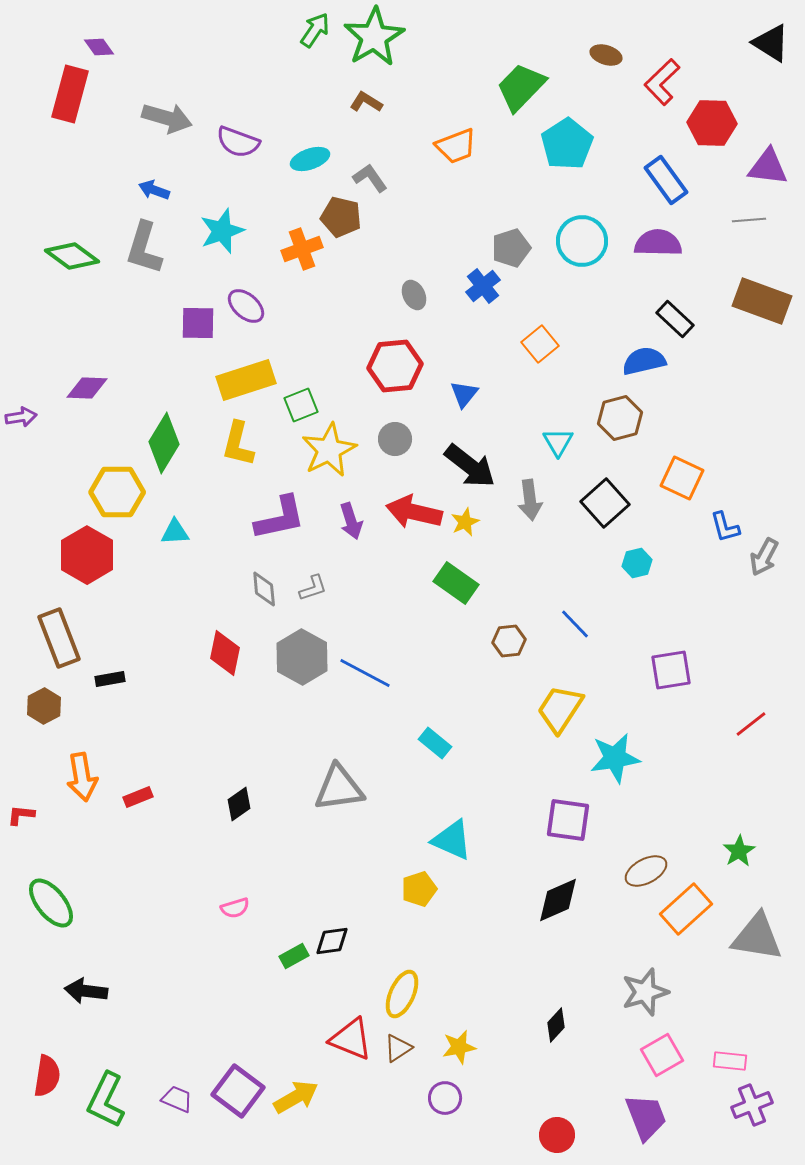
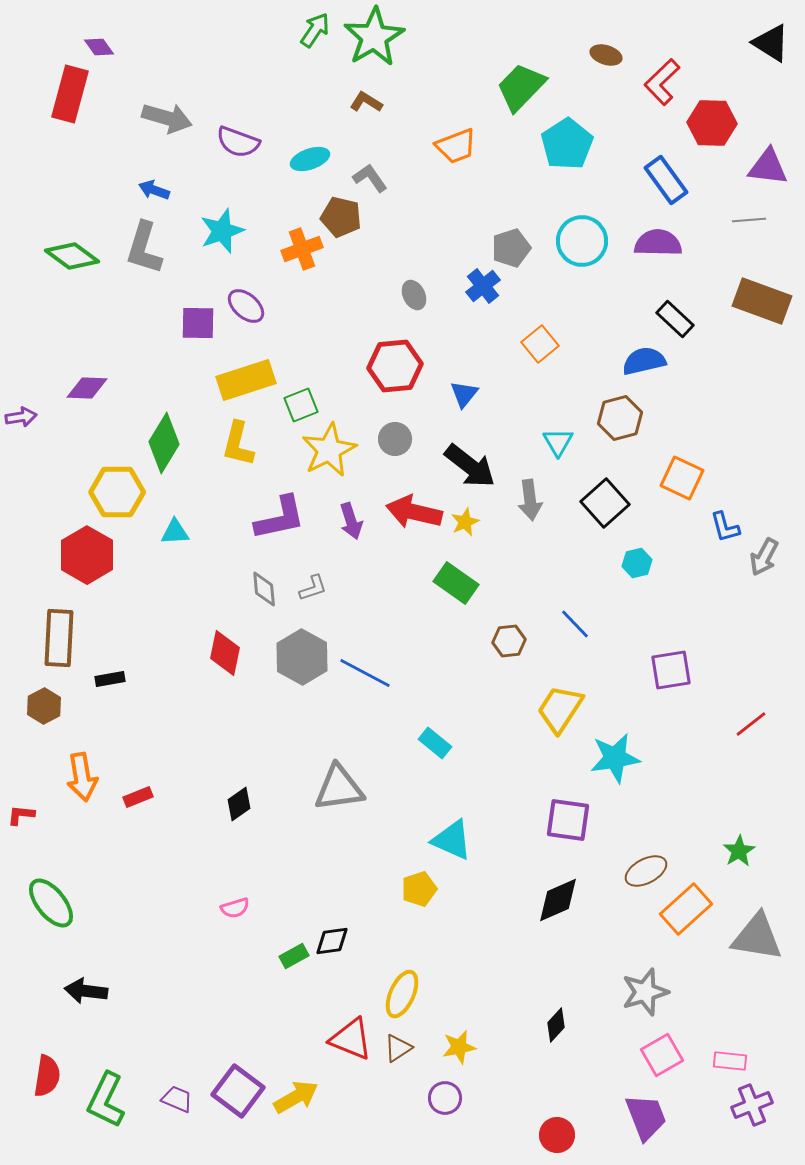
brown rectangle at (59, 638): rotated 24 degrees clockwise
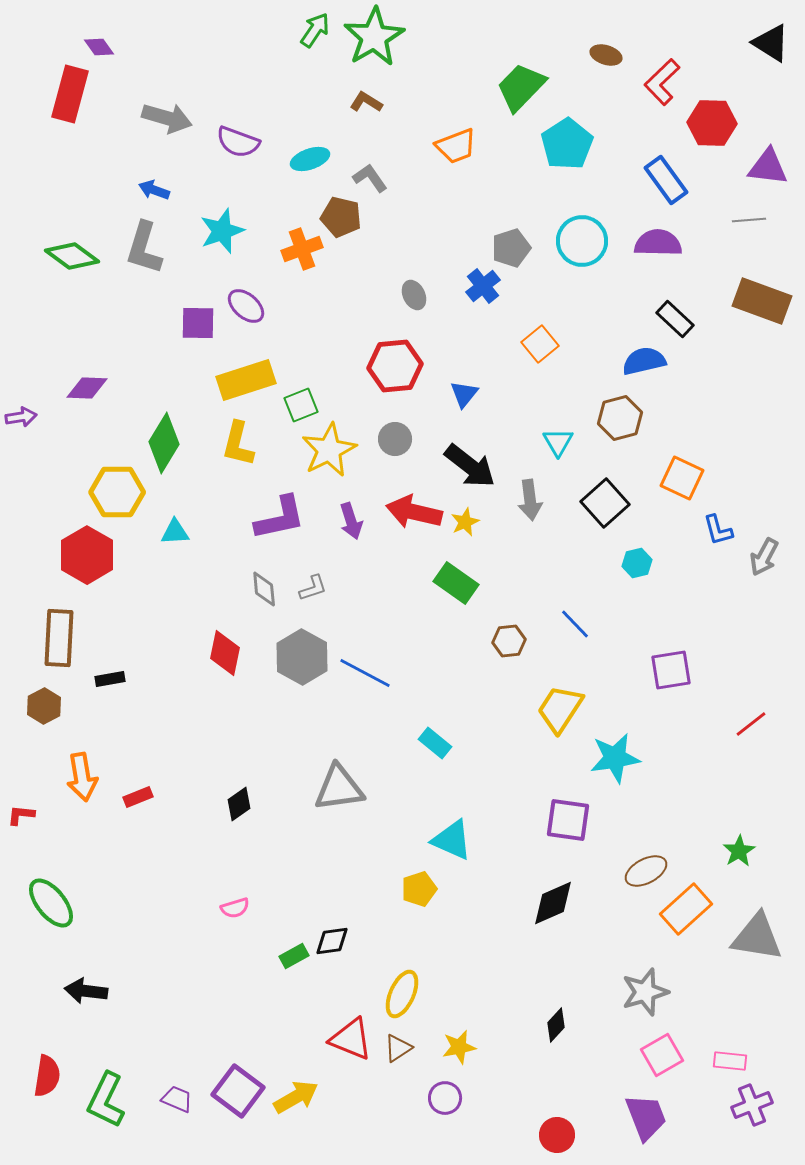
blue L-shape at (725, 527): moved 7 px left, 3 px down
black diamond at (558, 900): moved 5 px left, 3 px down
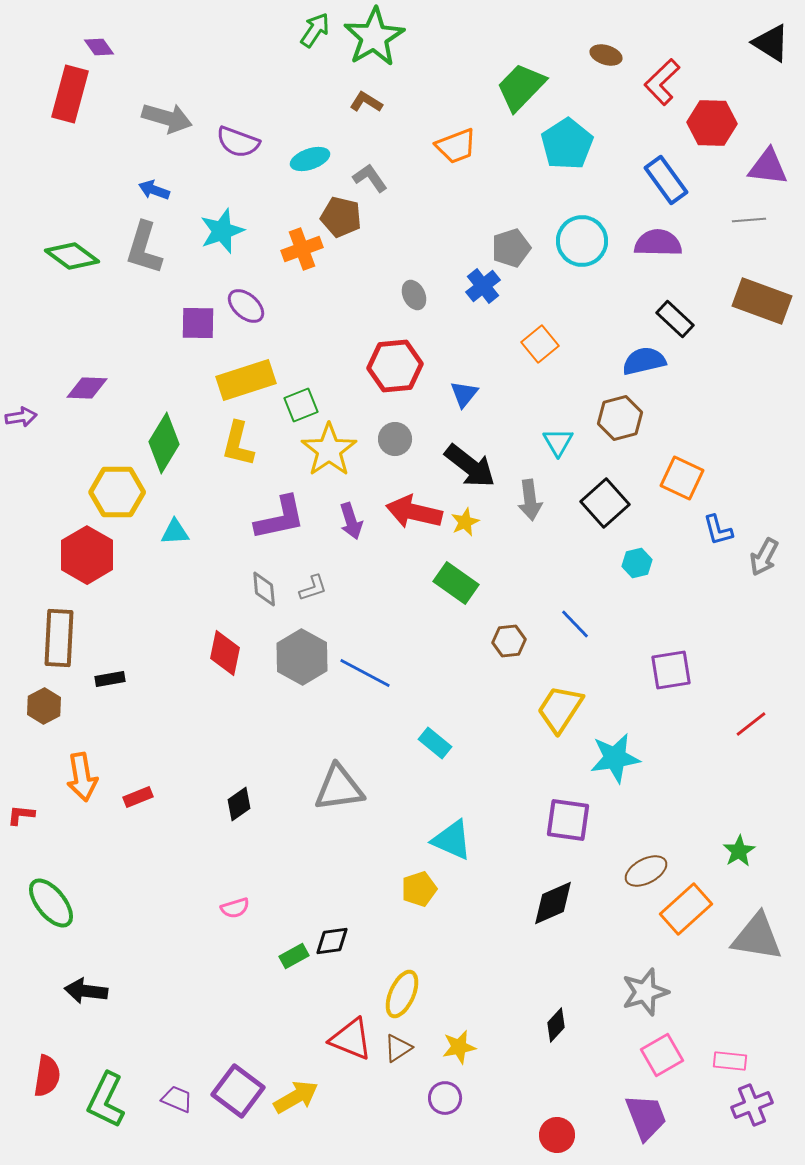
yellow star at (329, 450): rotated 8 degrees counterclockwise
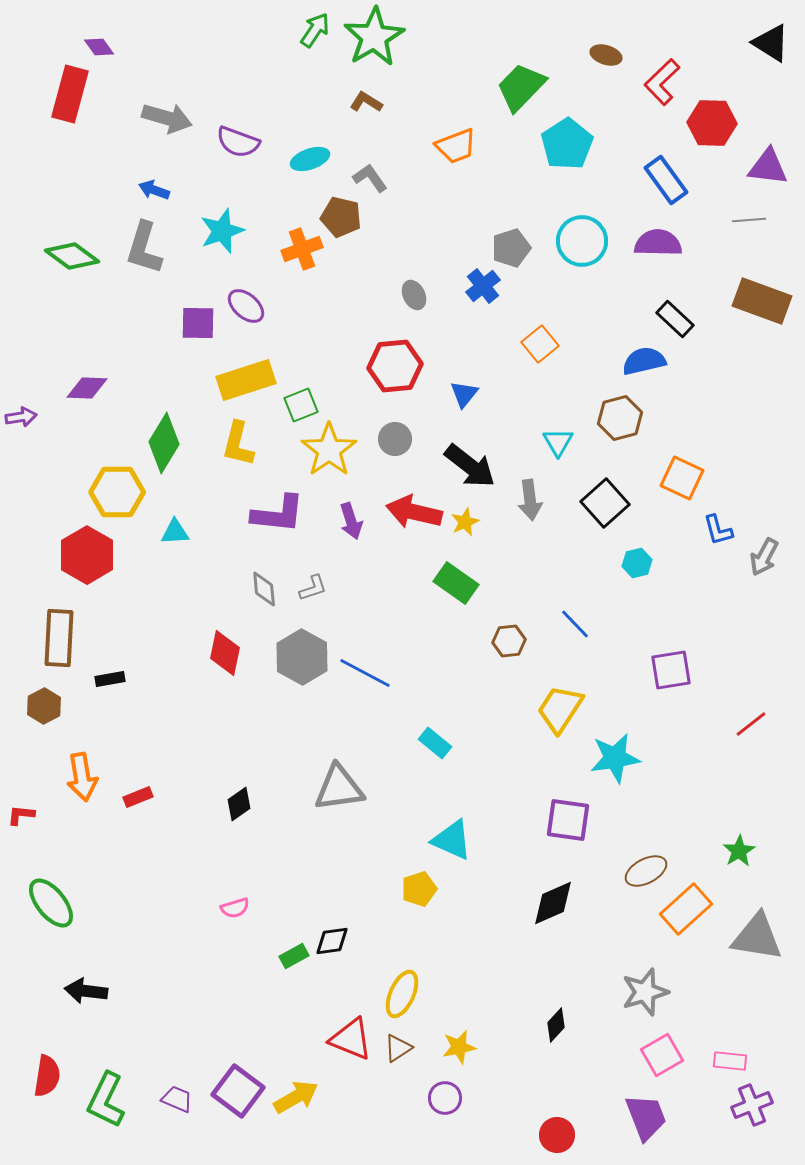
purple L-shape at (280, 518): moved 2 px left, 4 px up; rotated 18 degrees clockwise
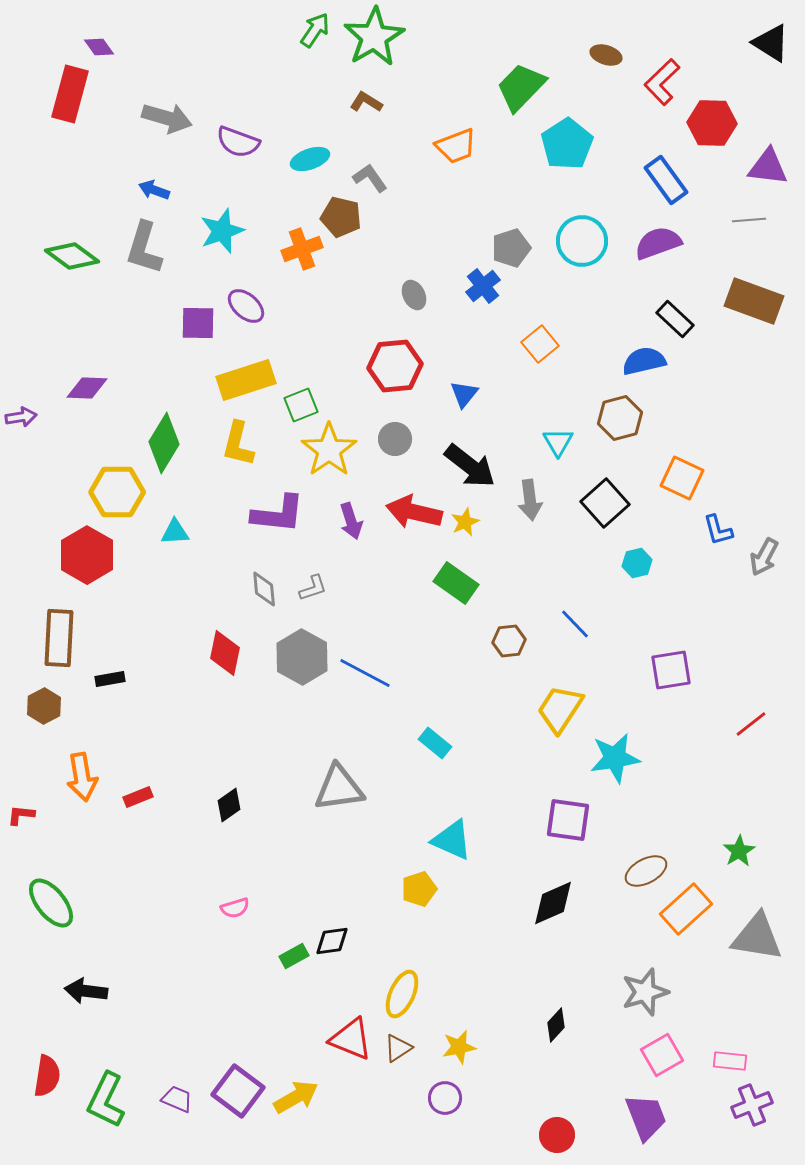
purple semicircle at (658, 243): rotated 21 degrees counterclockwise
brown rectangle at (762, 301): moved 8 px left
black diamond at (239, 804): moved 10 px left, 1 px down
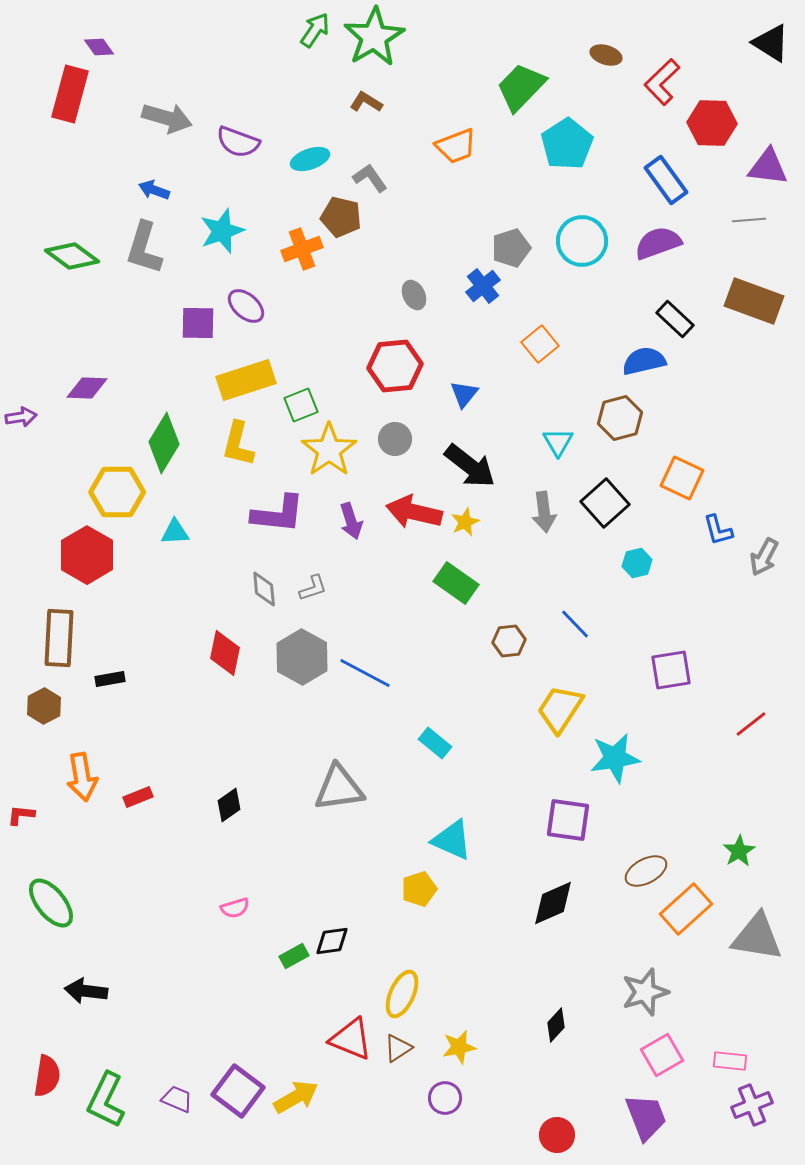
gray arrow at (530, 500): moved 14 px right, 12 px down
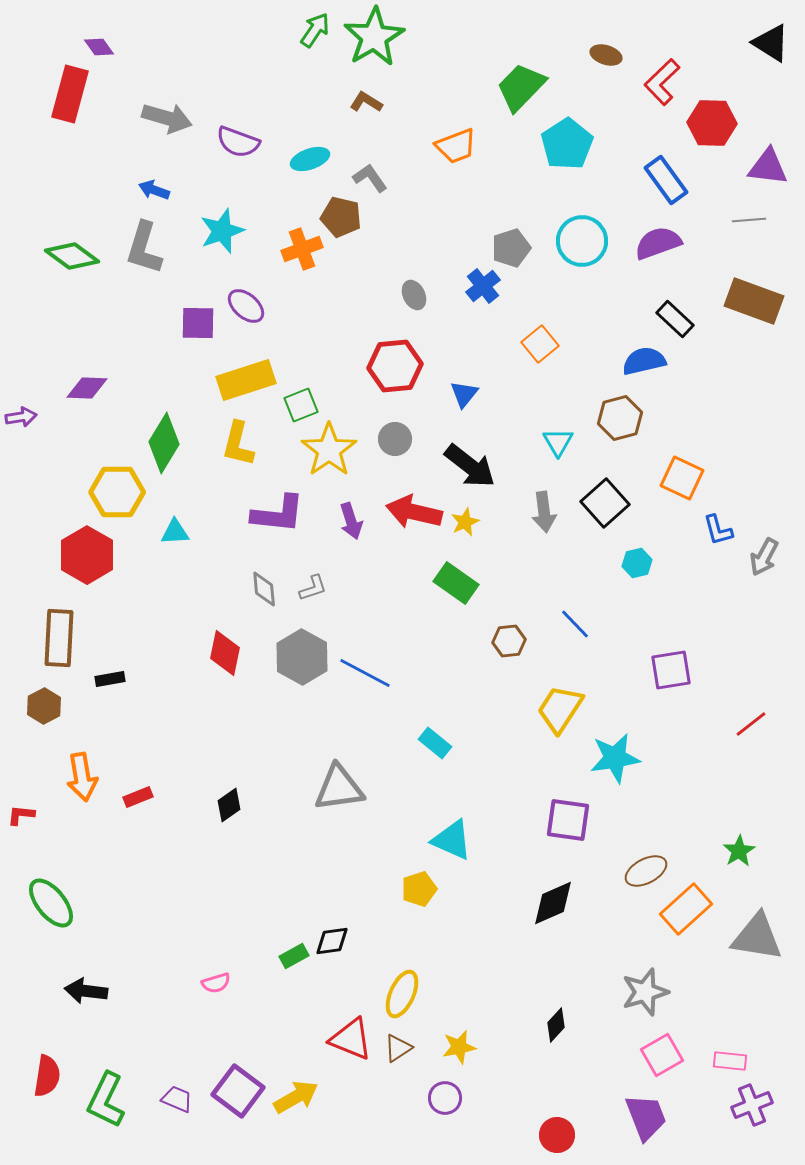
pink semicircle at (235, 908): moved 19 px left, 75 px down
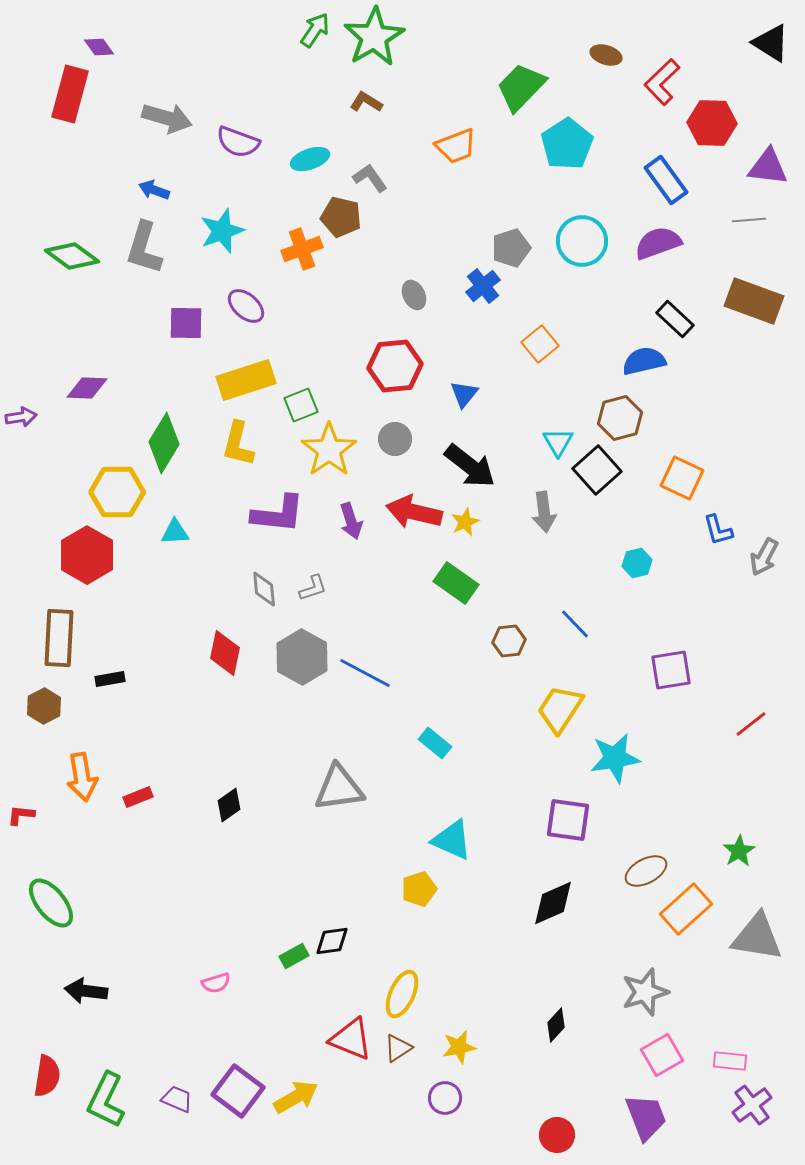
purple square at (198, 323): moved 12 px left
black square at (605, 503): moved 8 px left, 33 px up
purple cross at (752, 1105): rotated 15 degrees counterclockwise
